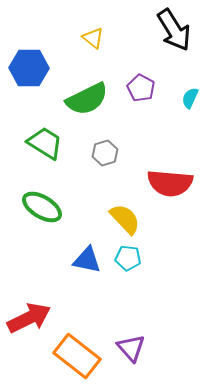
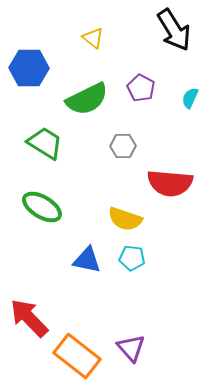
gray hexagon: moved 18 px right, 7 px up; rotated 15 degrees clockwise
yellow semicircle: rotated 152 degrees clockwise
cyan pentagon: moved 4 px right
red arrow: rotated 108 degrees counterclockwise
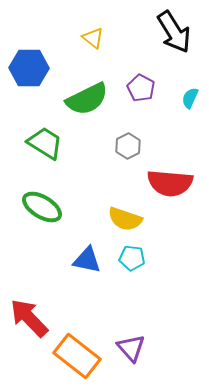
black arrow: moved 2 px down
gray hexagon: moved 5 px right; rotated 25 degrees counterclockwise
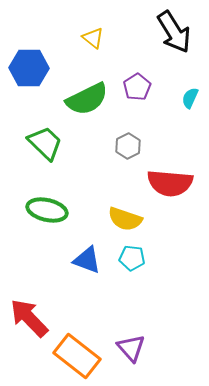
purple pentagon: moved 4 px left, 1 px up; rotated 12 degrees clockwise
green trapezoid: rotated 12 degrees clockwise
green ellipse: moved 5 px right, 3 px down; rotated 18 degrees counterclockwise
blue triangle: rotated 8 degrees clockwise
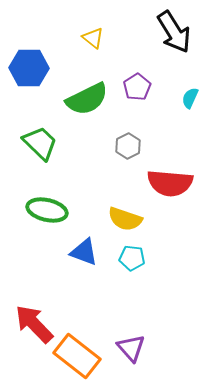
green trapezoid: moved 5 px left
blue triangle: moved 3 px left, 8 px up
red arrow: moved 5 px right, 6 px down
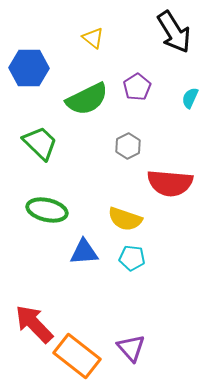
blue triangle: rotated 24 degrees counterclockwise
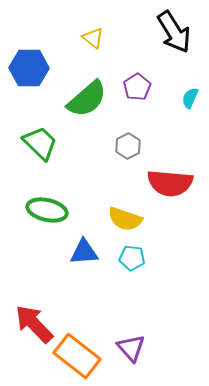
green semicircle: rotated 15 degrees counterclockwise
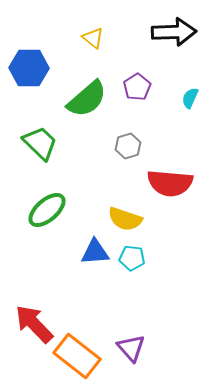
black arrow: rotated 60 degrees counterclockwise
gray hexagon: rotated 10 degrees clockwise
green ellipse: rotated 54 degrees counterclockwise
blue triangle: moved 11 px right
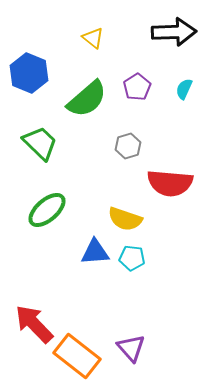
blue hexagon: moved 5 px down; rotated 21 degrees clockwise
cyan semicircle: moved 6 px left, 9 px up
